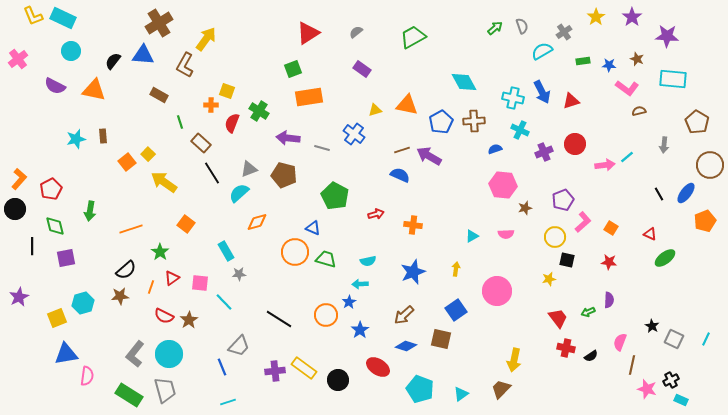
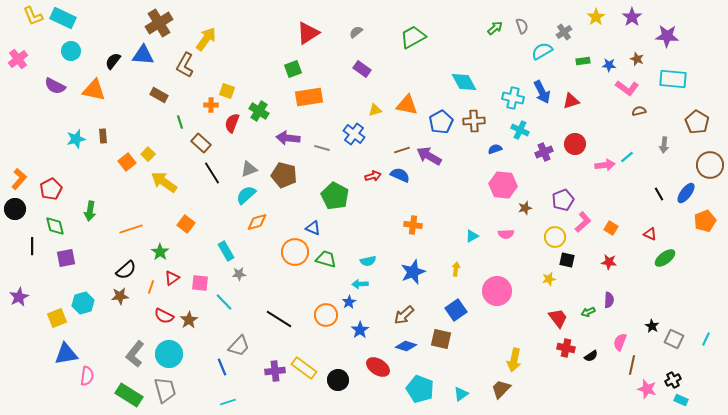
cyan semicircle at (239, 193): moved 7 px right, 2 px down
red arrow at (376, 214): moved 3 px left, 38 px up
black cross at (671, 380): moved 2 px right
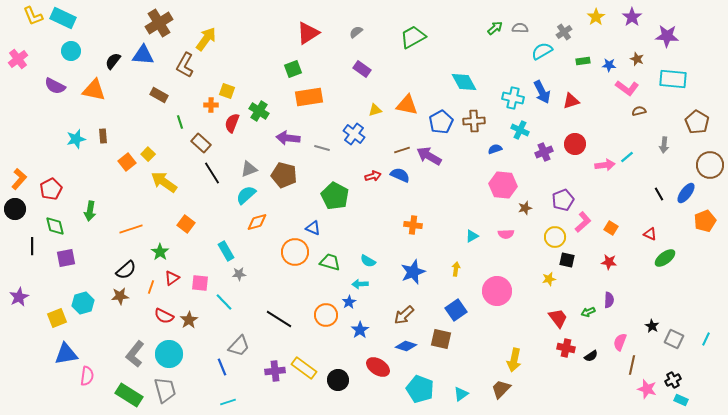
gray semicircle at (522, 26): moved 2 px left, 2 px down; rotated 70 degrees counterclockwise
green trapezoid at (326, 259): moved 4 px right, 3 px down
cyan semicircle at (368, 261): rotated 42 degrees clockwise
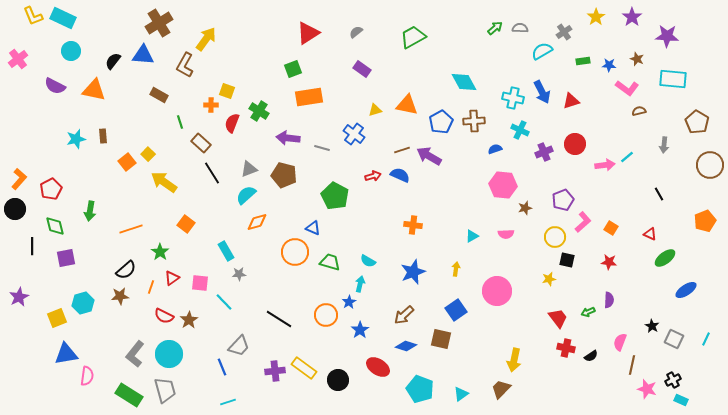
blue ellipse at (686, 193): moved 97 px down; rotated 20 degrees clockwise
cyan arrow at (360, 284): rotated 105 degrees clockwise
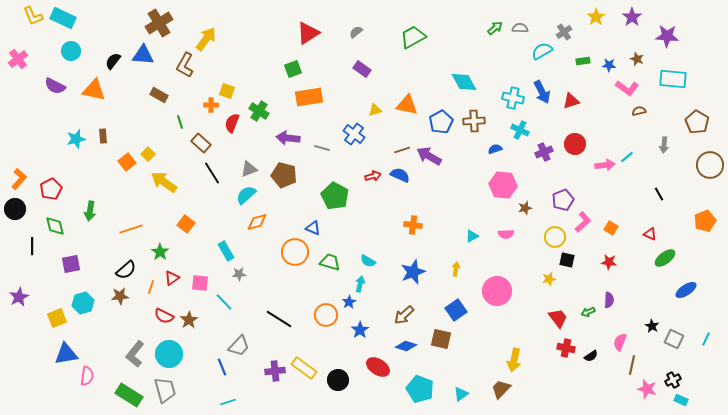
purple square at (66, 258): moved 5 px right, 6 px down
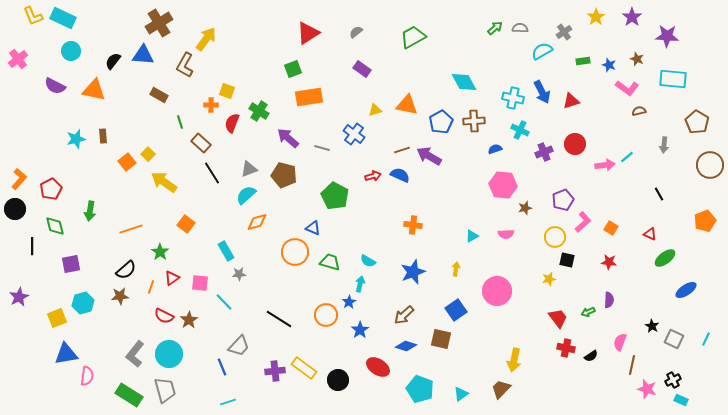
blue star at (609, 65): rotated 16 degrees clockwise
purple arrow at (288, 138): rotated 35 degrees clockwise
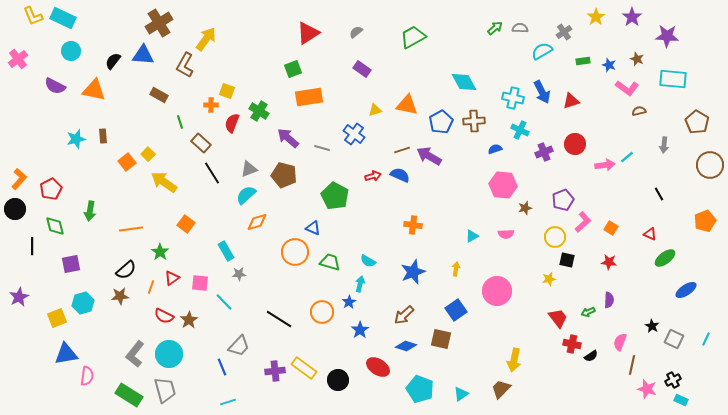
orange line at (131, 229): rotated 10 degrees clockwise
orange circle at (326, 315): moved 4 px left, 3 px up
red cross at (566, 348): moved 6 px right, 4 px up
